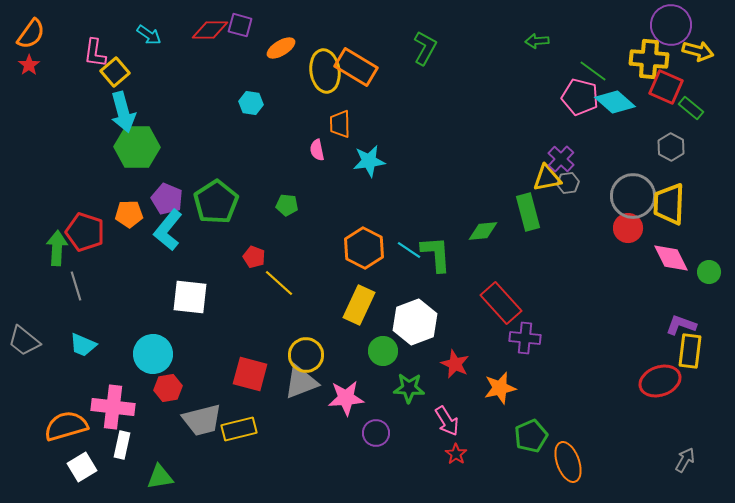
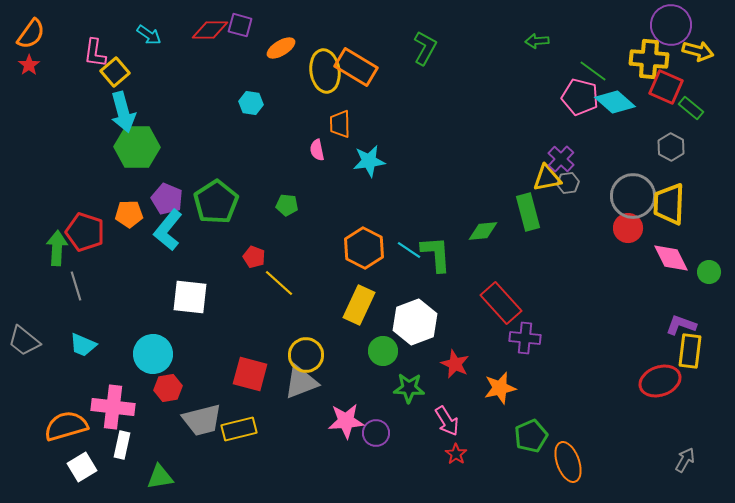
pink star at (346, 398): moved 23 px down
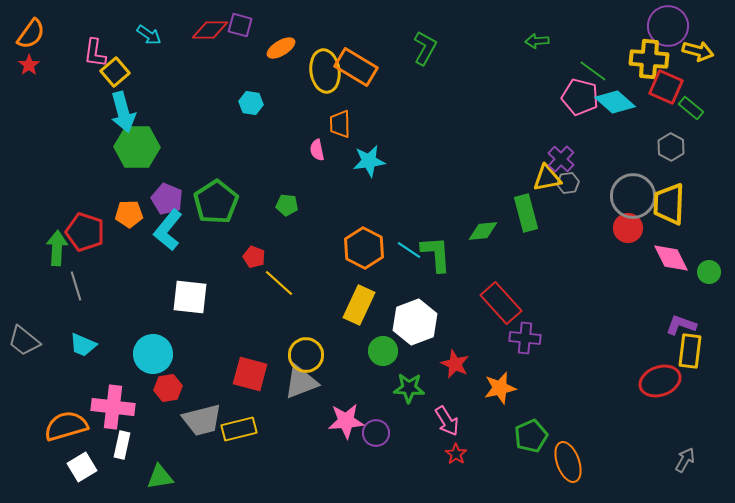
purple circle at (671, 25): moved 3 px left, 1 px down
green rectangle at (528, 212): moved 2 px left, 1 px down
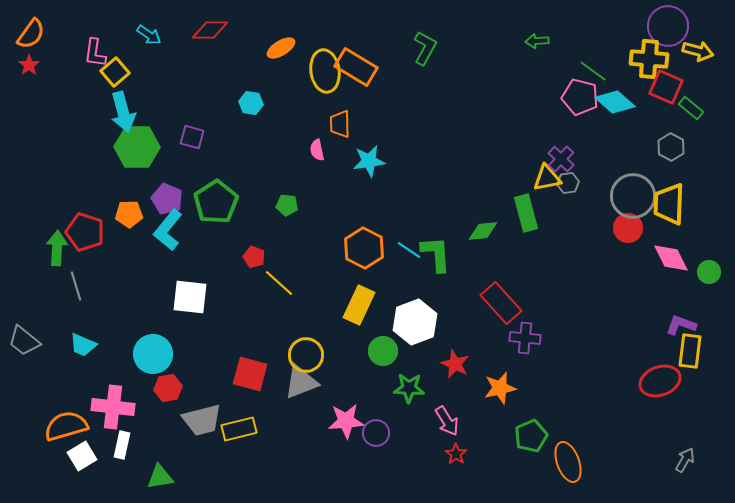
purple square at (240, 25): moved 48 px left, 112 px down
white square at (82, 467): moved 11 px up
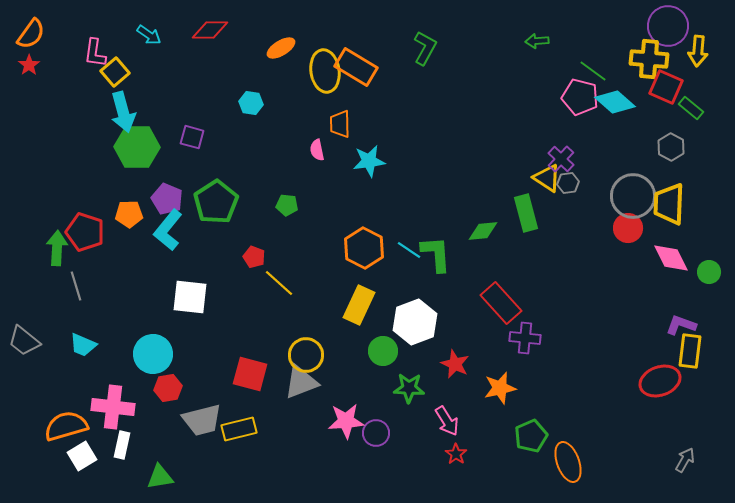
yellow arrow at (698, 51): rotated 80 degrees clockwise
yellow triangle at (547, 178): rotated 44 degrees clockwise
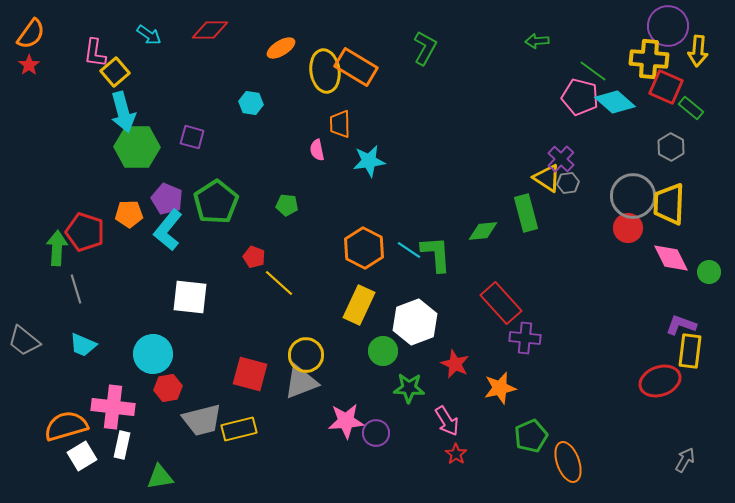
gray line at (76, 286): moved 3 px down
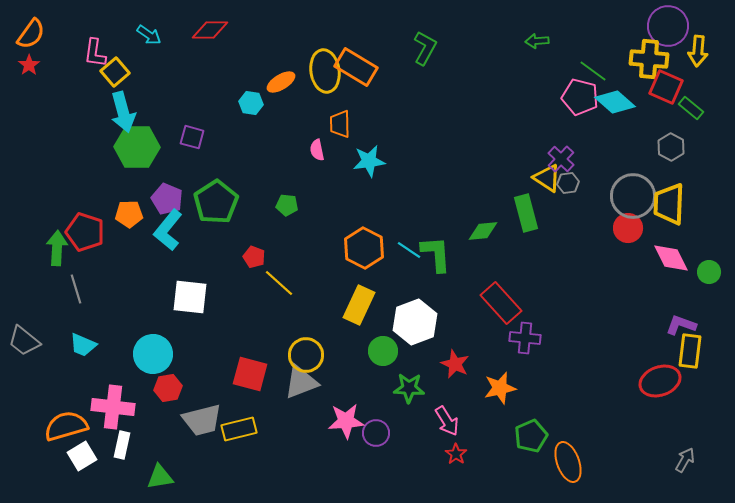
orange ellipse at (281, 48): moved 34 px down
